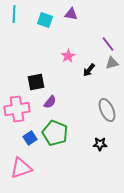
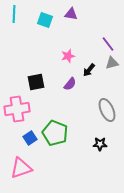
pink star: rotated 16 degrees clockwise
purple semicircle: moved 20 px right, 18 px up
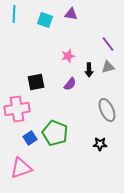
gray triangle: moved 4 px left, 4 px down
black arrow: rotated 40 degrees counterclockwise
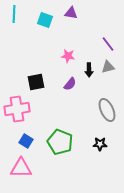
purple triangle: moved 1 px up
pink star: rotated 24 degrees clockwise
green pentagon: moved 5 px right, 9 px down
blue square: moved 4 px left, 3 px down; rotated 24 degrees counterclockwise
pink triangle: rotated 20 degrees clockwise
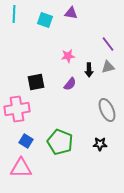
pink star: rotated 16 degrees counterclockwise
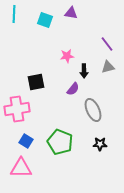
purple line: moved 1 px left
pink star: moved 1 px left
black arrow: moved 5 px left, 1 px down
purple semicircle: moved 3 px right, 5 px down
gray ellipse: moved 14 px left
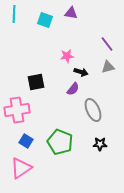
black arrow: moved 3 px left, 1 px down; rotated 72 degrees counterclockwise
pink cross: moved 1 px down
pink triangle: rotated 35 degrees counterclockwise
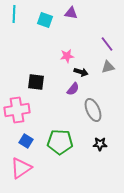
black square: rotated 18 degrees clockwise
green pentagon: rotated 20 degrees counterclockwise
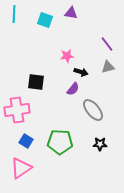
gray ellipse: rotated 15 degrees counterclockwise
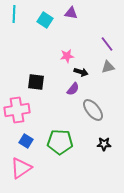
cyan square: rotated 14 degrees clockwise
black star: moved 4 px right
